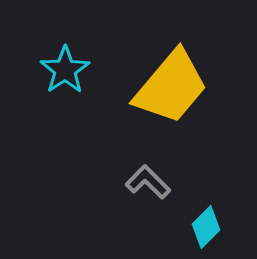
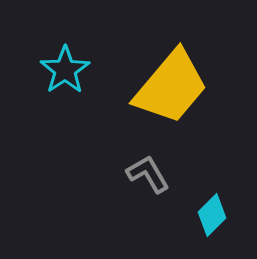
gray L-shape: moved 8 px up; rotated 15 degrees clockwise
cyan diamond: moved 6 px right, 12 px up
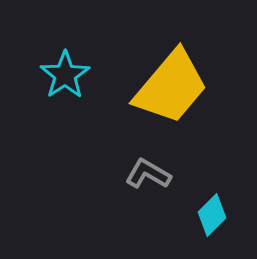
cyan star: moved 5 px down
gray L-shape: rotated 30 degrees counterclockwise
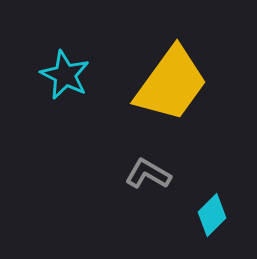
cyan star: rotated 12 degrees counterclockwise
yellow trapezoid: moved 3 px up; rotated 4 degrees counterclockwise
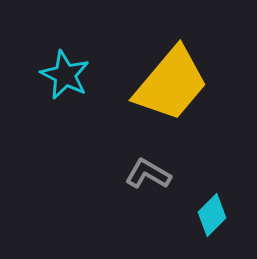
yellow trapezoid: rotated 4 degrees clockwise
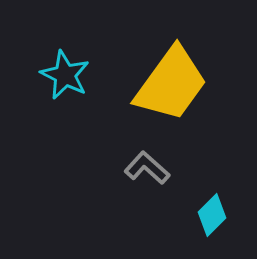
yellow trapezoid: rotated 4 degrees counterclockwise
gray L-shape: moved 1 px left, 6 px up; rotated 12 degrees clockwise
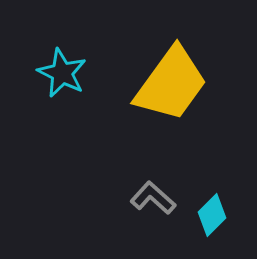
cyan star: moved 3 px left, 2 px up
gray L-shape: moved 6 px right, 30 px down
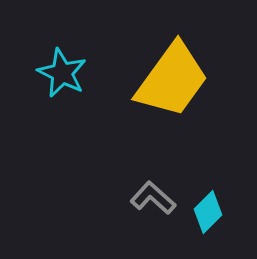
yellow trapezoid: moved 1 px right, 4 px up
cyan diamond: moved 4 px left, 3 px up
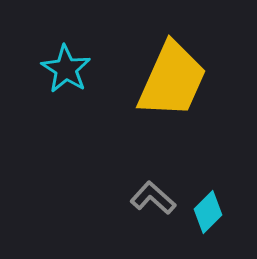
cyan star: moved 4 px right, 4 px up; rotated 6 degrees clockwise
yellow trapezoid: rotated 12 degrees counterclockwise
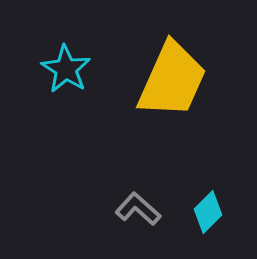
gray L-shape: moved 15 px left, 11 px down
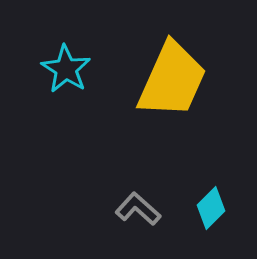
cyan diamond: moved 3 px right, 4 px up
